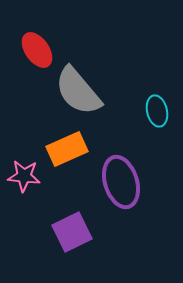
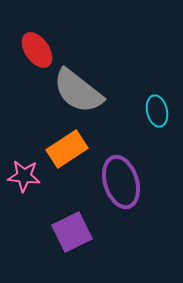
gray semicircle: rotated 12 degrees counterclockwise
orange rectangle: rotated 9 degrees counterclockwise
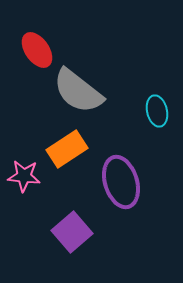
purple square: rotated 15 degrees counterclockwise
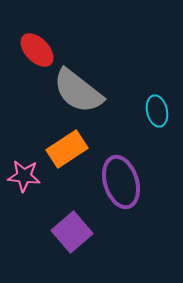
red ellipse: rotated 9 degrees counterclockwise
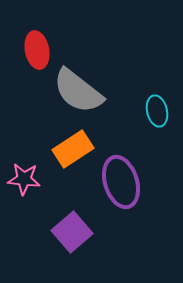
red ellipse: rotated 33 degrees clockwise
orange rectangle: moved 6 px right
pink star: moved 3 px down
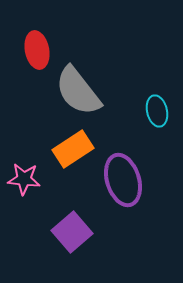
gray semicircle: rotated 14 degrees clockwise
purple ellipse: moved 2 px right, 2 px up
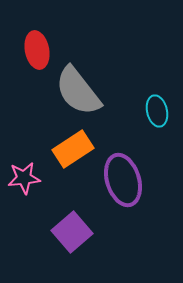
pink star: moved 1 px up; rotated 12 degrees counterclockwise
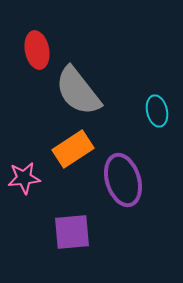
purple square: rotated 36 degrees clockwise
